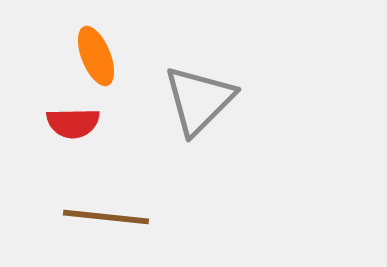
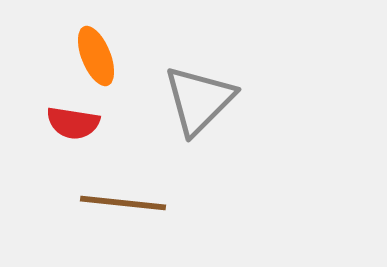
red semicircle: rotated 10 degrees clockwise
brown line: moved 17 px right, 14 px up
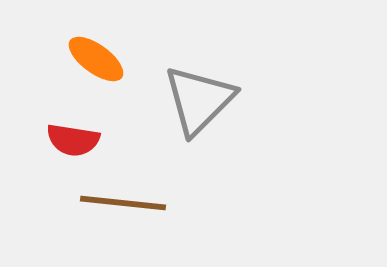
orange ellipse: moved 3 px down; rotated 32 degrees counterclockwise
red semicircle: moved 17 px down
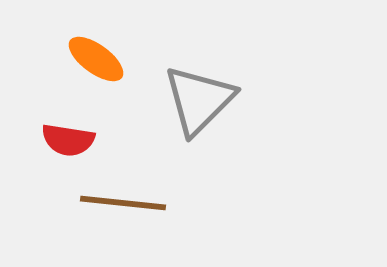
red semicircle: moved 5 px left
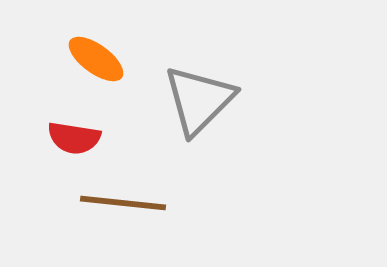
red semicircle: moved 6 px right, 2 px up
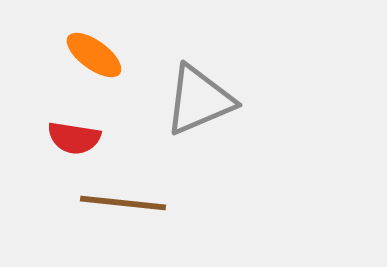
orange ellipse: moved 2 px left, 4 px up
gray triangle: rotated 22 degrees clockwise
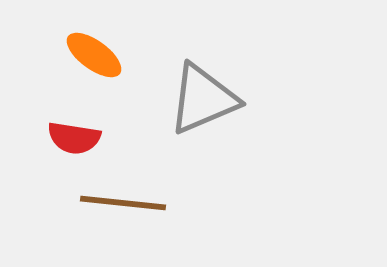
gray triangle: moved 4 px right, 1 px up
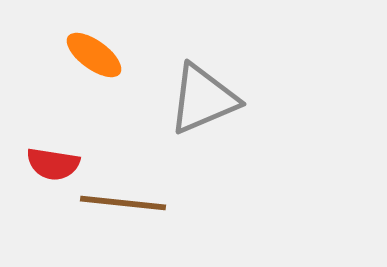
red semicircle: moved 21 px left, 26 px down
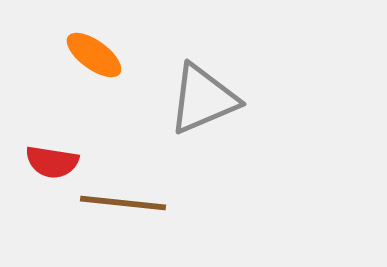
red semicircle: moved 1 px left, 2 px up
